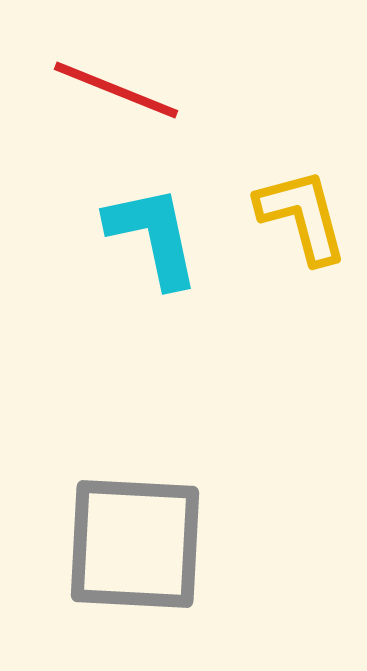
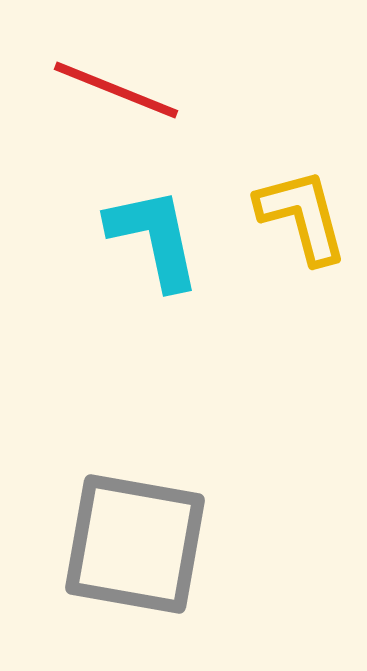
cyan L-shape: moved 1 px right, 2 px down
gray square: rotated 7 degrees clockwise
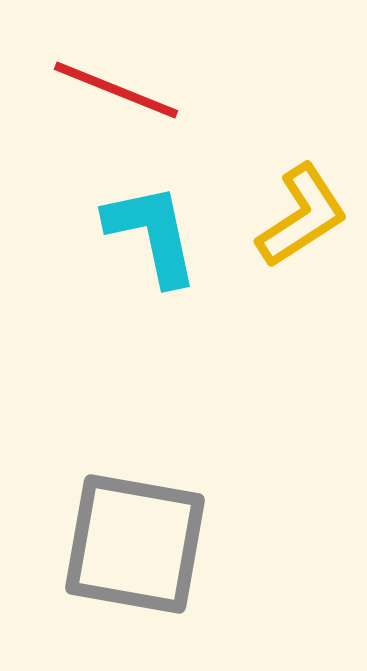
yellow L-shape: rotated 72 degrees clockwise
cyan L-shape: moved 2 px left, 4 px up
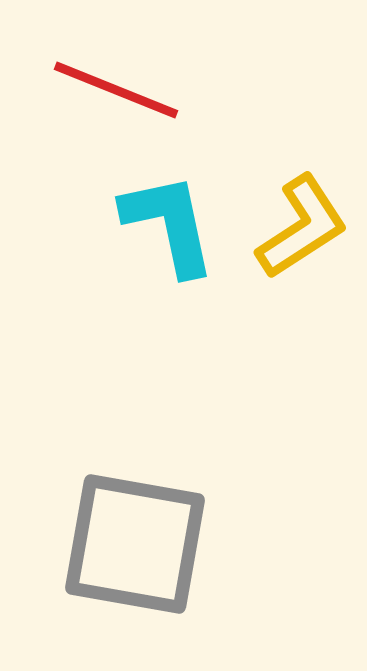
yellow L-shape: moved 11 px down
cyan L-shape: moved 17 px right, 10 px up
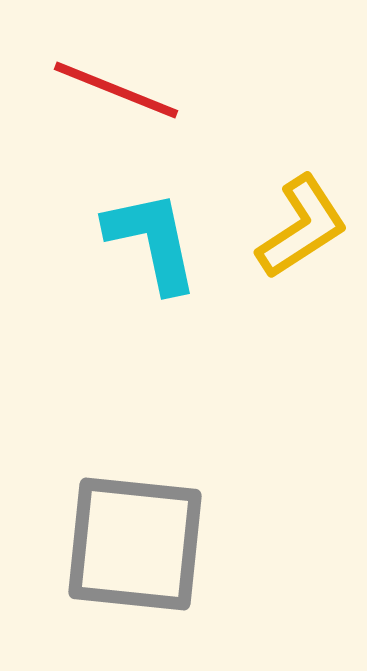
cyan L-shape: moved 17 px left, 17 px down
gray square: rotated 4 degrees counterclockwise
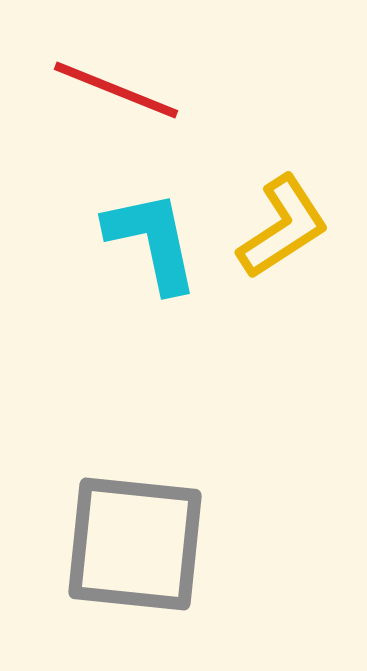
yellow L-shape: moved 19 px left
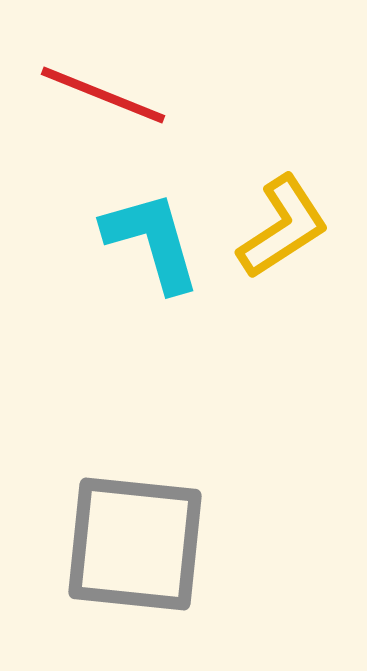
red line: moved 13 px left, 5 px down
cyan L-shape: rotated 4 degrees counterclockwise
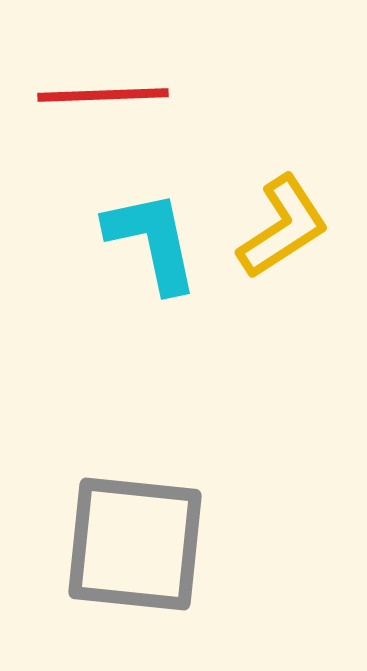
red line: rotated 24 degrees counterclockwise
cyan L-shape: rotated 4 degrees clockwise
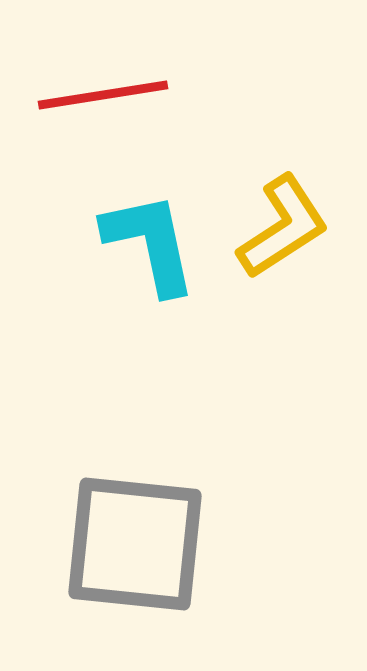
red line: rotated 7 degrees counterclockwise
cyan L-shape: moved 2 px left, 2 px down
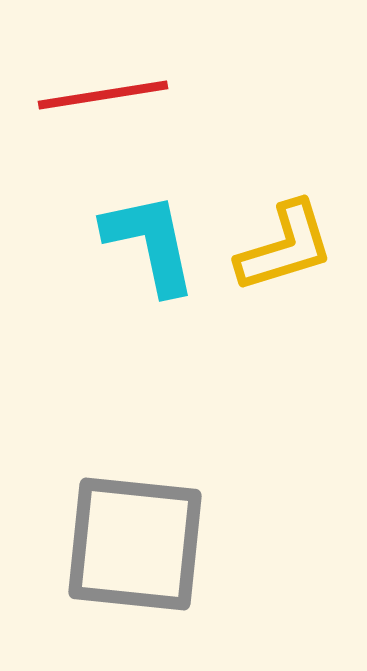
yellow L-shape: moved 2 px right, 20 px down; rotated 16 degrees clockwise
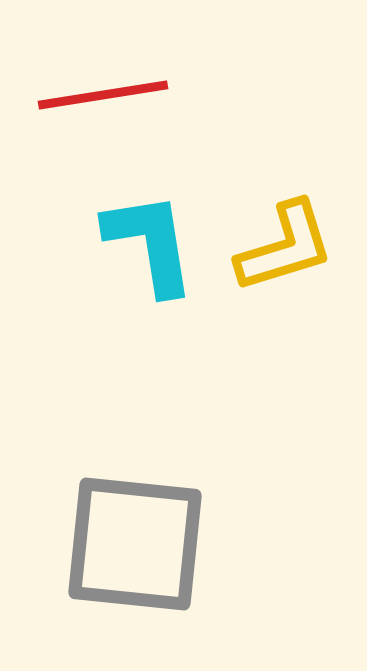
cyan L-shape: rotated 3 degrees clockwise
